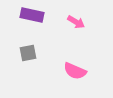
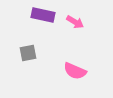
purple rectangle: moved 11 px right
pink arrow: moved 1 px left
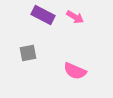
purple rectangle: rotated 15 degrees clockwise
pink arrow: moved 5 px up
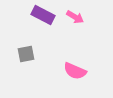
gray square: moved 2 px left, 1 px down
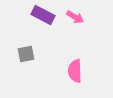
pink semicircle: rotated 65 degrees clockwise
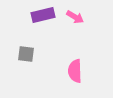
purple rectangle: rotated 40 degrees counterclockwise
gray square: rotated 18 degrees clockwise
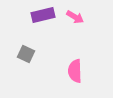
gray square: rotated 18 degrees clockwise
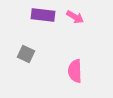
purple rectangle: rotated 20 degrees clockwise
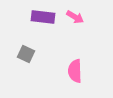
purple rectangle: moved 2 px down
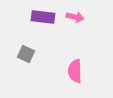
pink arrow: rotated 18 degrees counterclockwise
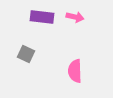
purple rectangle: moved 1 px left
